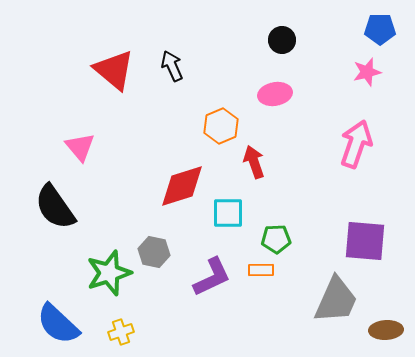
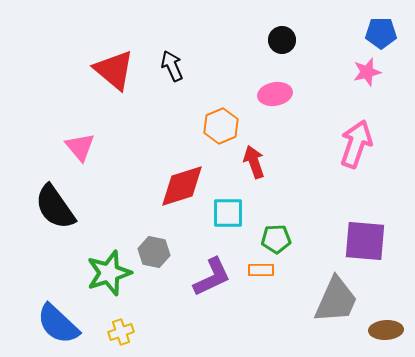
blue pentagon: moved 1 px right, 4 px down
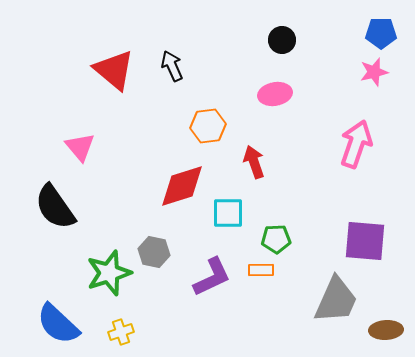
pink star: moved 7 px right
orange hexagon: moved 13 px left; rotated 16 degrees clockwise
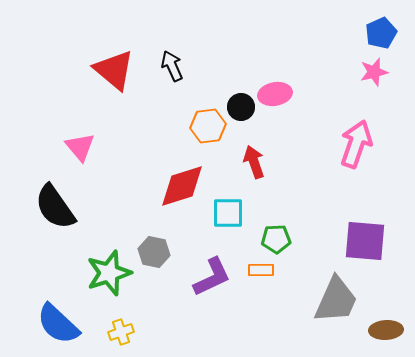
blue pentagon: rotated 24 degrees counterclockwise
black circle: moved 41 px left, 67 px down
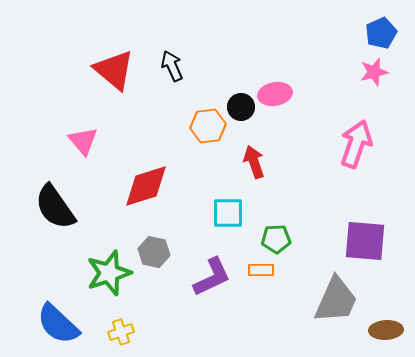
pink triangle: moved 3 px right, 6 px up
red diamond: moved 36 px left
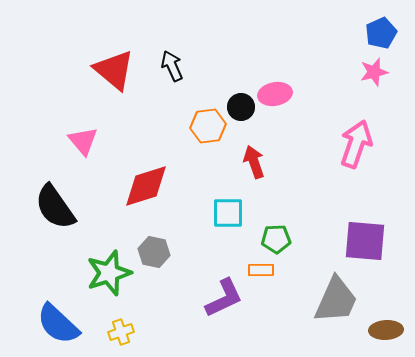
purple L-shape: moved 12 px right, 21 px down
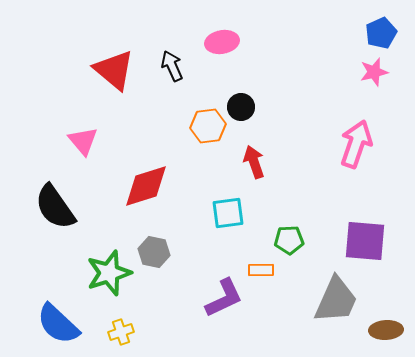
pink ellipse: moved 53 px left, 52 px up
cyan square: rotated 8 degrees counterclockwise
green pentagon: moved 13 px right, 1 px down
